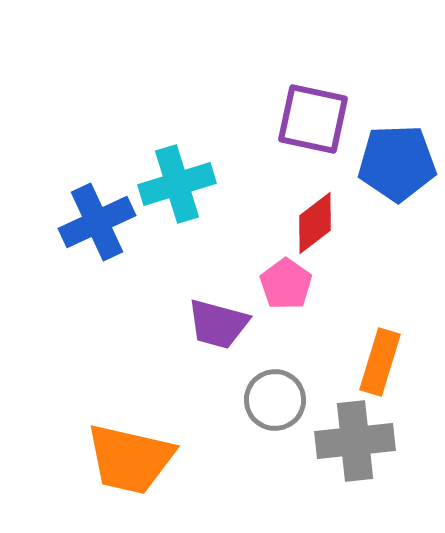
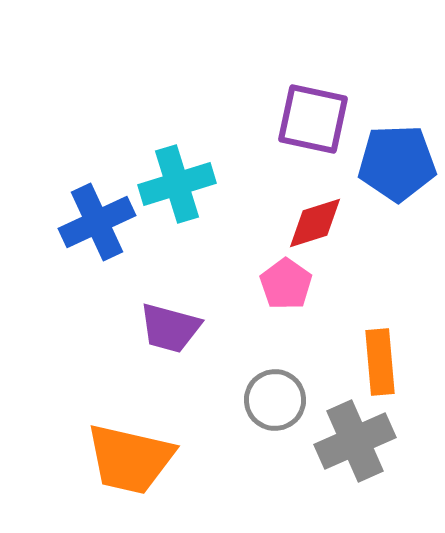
red diamond: rotated 20 degrees clockwise
purple trapezoid: moved 48 px left, 4 px down
orange rectangle: rotated 22 degrees counterclockwise
gray cross: rotated 18 degrees counterclockwise
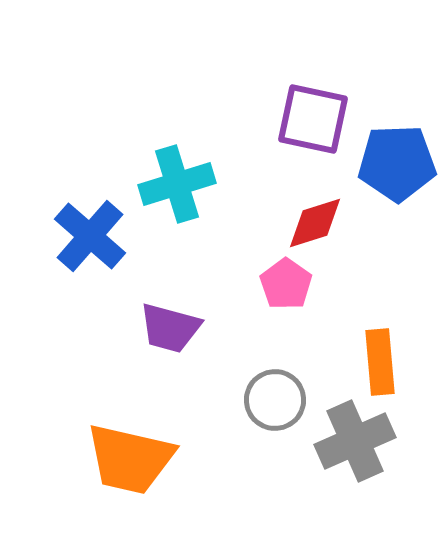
blue cross: moved 7 px left, 14 px down; rotated 24 degrees counterclockwise
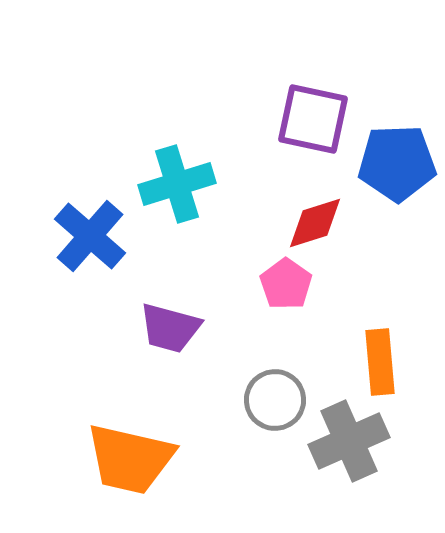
gray cross: moved 6 px left
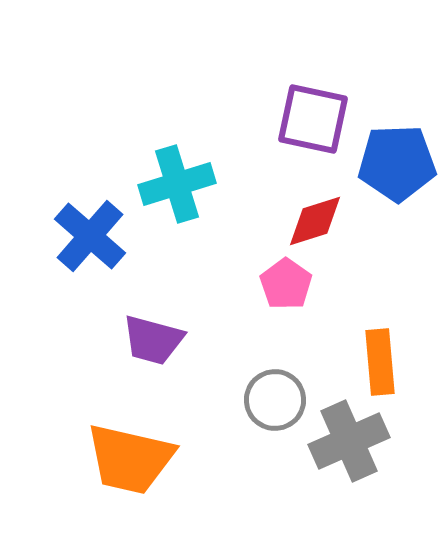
red diamond: moved 2 px up
purple trapezoid: moved 17 px left, 12 px down
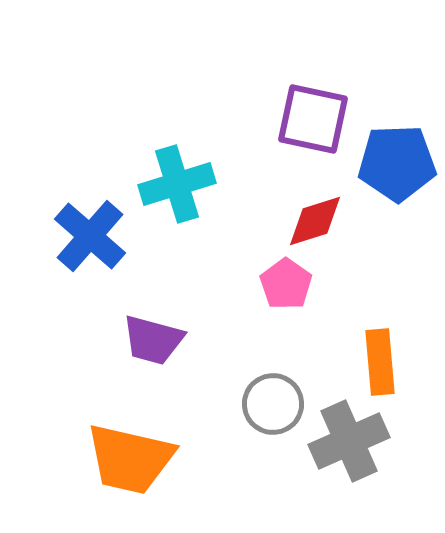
gray circle: moved 2 px left, 4 px down
